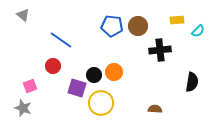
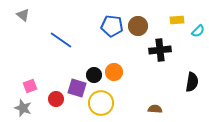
red circle: moved 3 px right, 33 px down
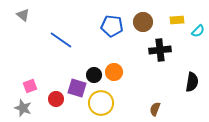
brown circle: moved 5 px right, 4 px up
brown semicircle: rotated 72 degrees counterclockwise
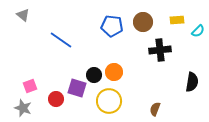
yellow circle: moved 8 px right, 2 px up
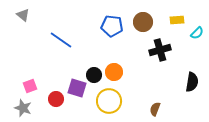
cyan semicircle: moved 1 px left, 2 px down
black cross: rotated 10 degrees counterclockwise
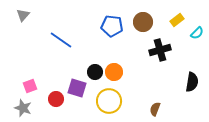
gray triangle: rotated 32 degrees clockwise
yellow rectangle: rotated 32 degrees counterclockwise
black circle: moved 1 px right, 3 px up
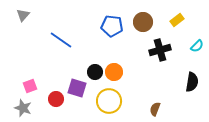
cyan semicircle: moved 13 px down
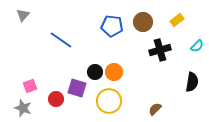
brown semicircle: rotated 24 degrees clockwise
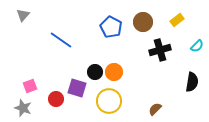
blue pentagon: moved 1 px left, 1 px down; rotated 20 degrees clockwise
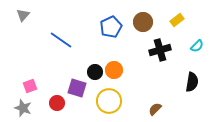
blue pentagon: rotated 20 degrees clockwise
orange circle: moved 2 px up
red circle: moved 1 px right, 4 px down
